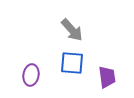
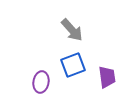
blue square: moved 1 px right, 2 px down; rotated 25 degrees counterclockwise
purple ellipse: moved 10 px right, 7 px down
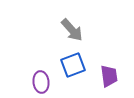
purple trapezoid: moved 2 px right, 1 px up
purple ellipse: rotated 15 degrees counterclockwise
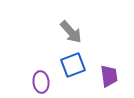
gray arrow: moved 1 px left, 2 px down
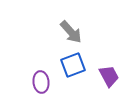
purple trapezoid: rotated 20 degrees counterclockwise
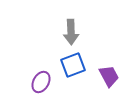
gray arrow: rotated 40 degrees clockwise
purple ellipse: rotated 35 degrees clockwise
